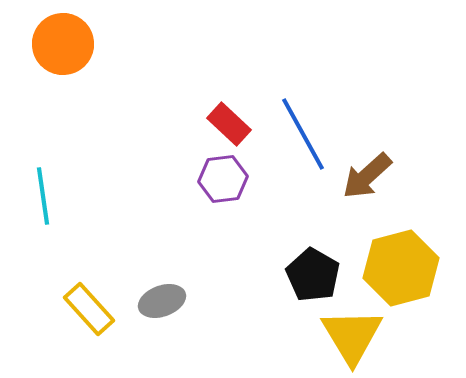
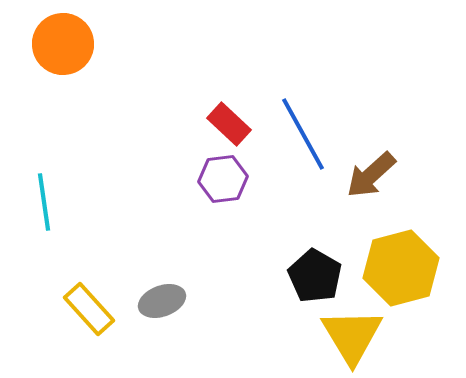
brown arrow: moved 4 px right, 1 px up
cyan line: moved 1 px right, 6 px down
black pentagon: moved 2 px right, 1 px down
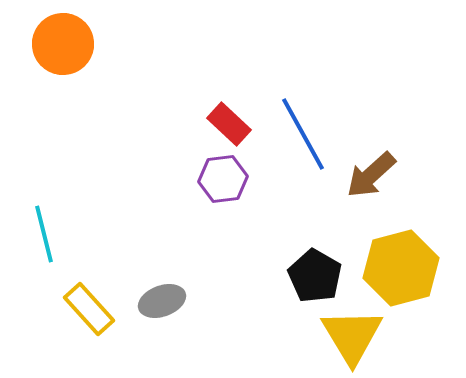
cyan line: moved 32 px down; rotated 6 degrees counterclockwise
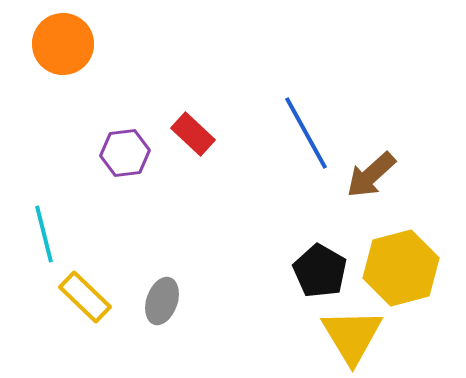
red rectangle: moved 36 px left, 10 px down
blue line: moved 3 px right, 1 px up
purple hexagon: moved 98 px left, 26 px up
black pentagon: moved 5 px right, 5 px up
gray ellipse: rotated 51 degrees counterclockwise
yellow rectangle: moved 4 px left, 12 px up; rotated 4 degrees counterclockwise
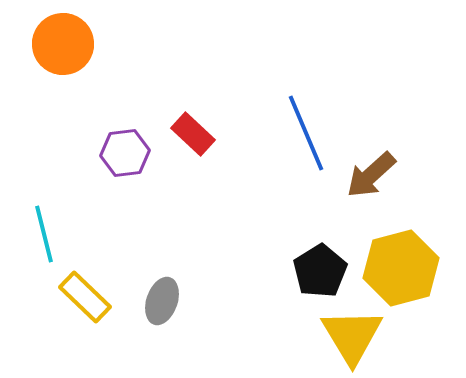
blue line: rotated 6 degrees clockwise
black pentagon: rotated 10 degrees clockwise
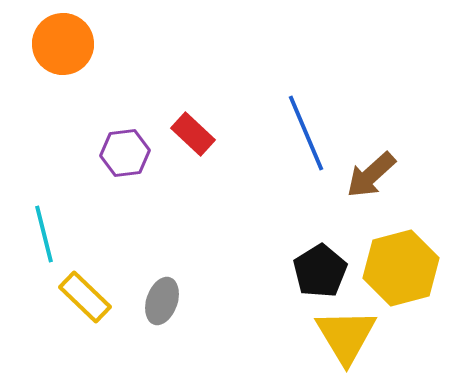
yellow triangle: moved 6 px left
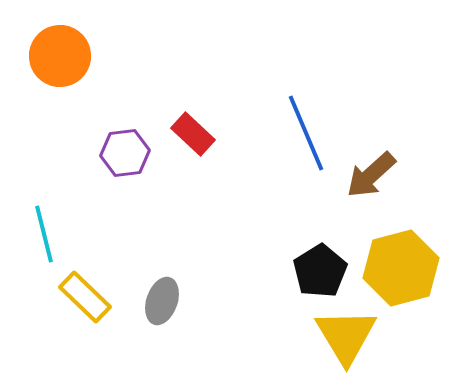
orange circle: moved 3 px left, 12 px down
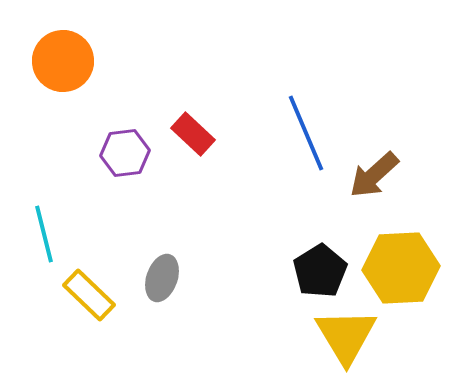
orange circle: moved 3 px right, 5 px down
brown arrow: moved 3 px right
yellow hexagon: rotated 12 degrees clockwise
yellow rectangle: moved 4 px right, 2 px up
gray ellipse: moved 23 px up
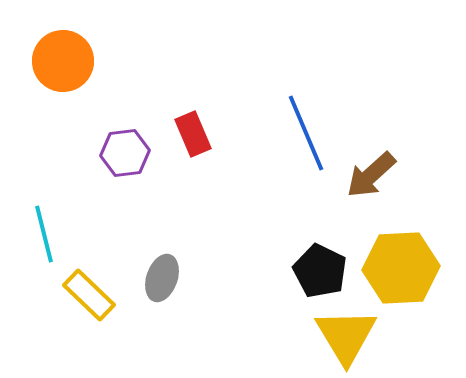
red rectangle: rotated 24 degrees clockwise
brown arrow: moved 3 px left
black pentagon: rotated 14 degrees counterclockwise
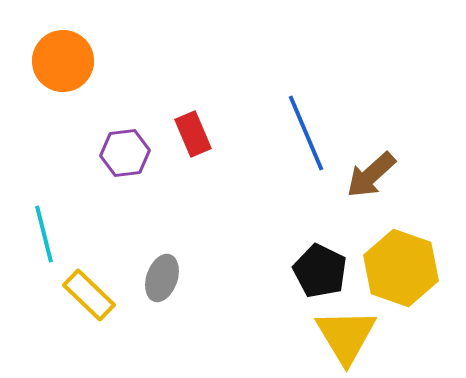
yellow hexagon: rotated 22 degrees clockwise
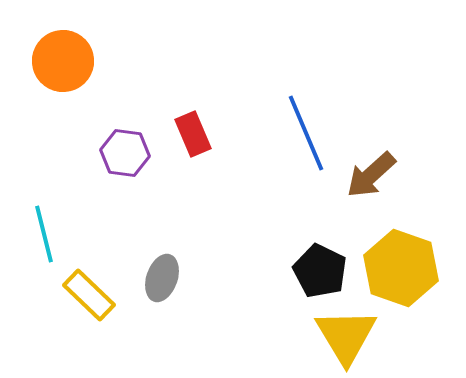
purple hexagon: rotated 15 degrees clockwise
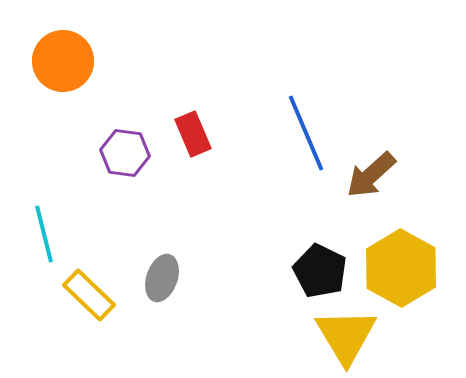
yellow hexagon: rotated 10 degrees clockwise
